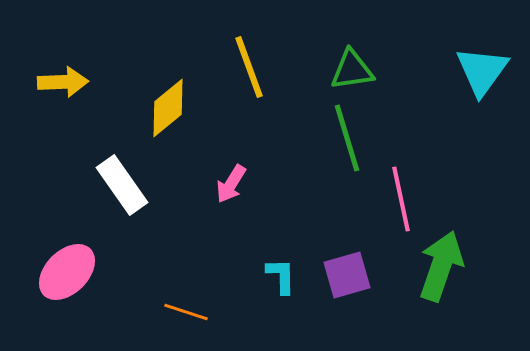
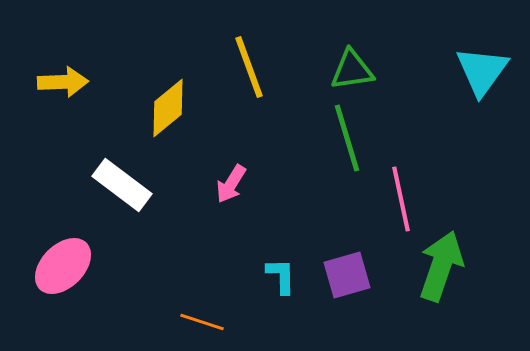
white rectangle: rotated 18 degrees counterclockwise
pink ellipse: moved 4 px left, 6 px up
orange line: moved 16 px right, 10 px down
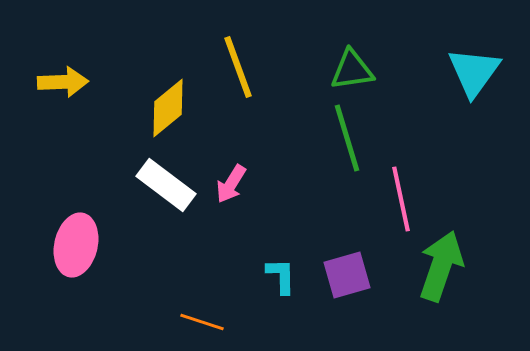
yellow line: moved 11 px left
cyan triangle: moved 8 px left, 1 px down
white rectangle: moved 44 px right
pink ellipse: moved 13 px right, 21 px up; rotated 32 degrees counterclockwise
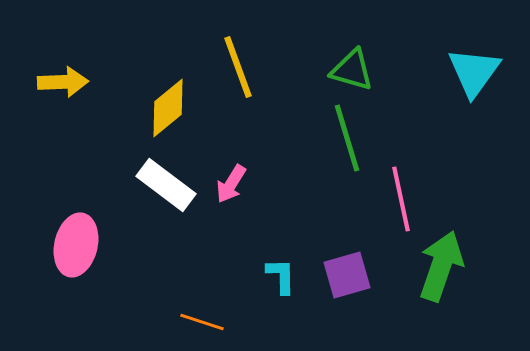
green triangle: rotated 24 degrees clockwise
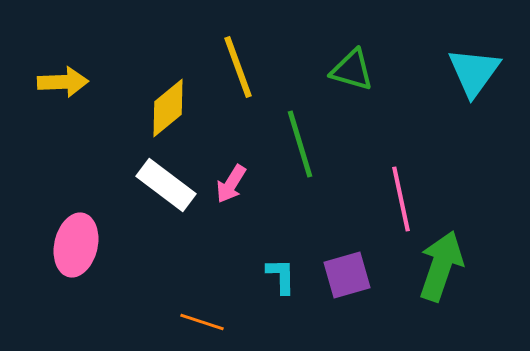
green line: moved 47 px left, 6 px down
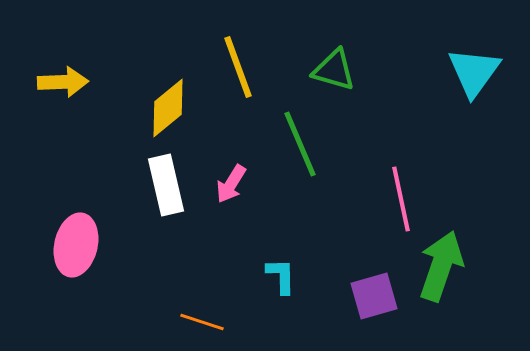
green triangle: moved 18 px left
green line: rotated 6 degrees counterclockwise
white rectangle: rotated 40 degrees clockwise
purple square: moved 27 px right, 21 px down
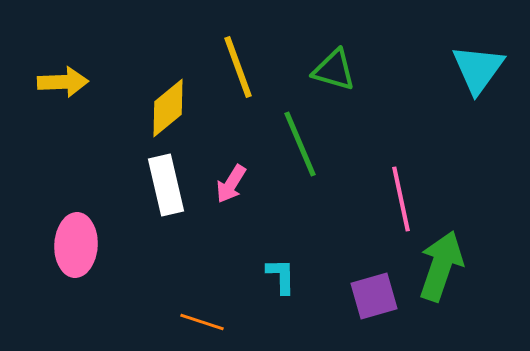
cyan triangle: moved 4 px right, 3 px up
pink ellipse: rotated 10 degrees counterclockwise
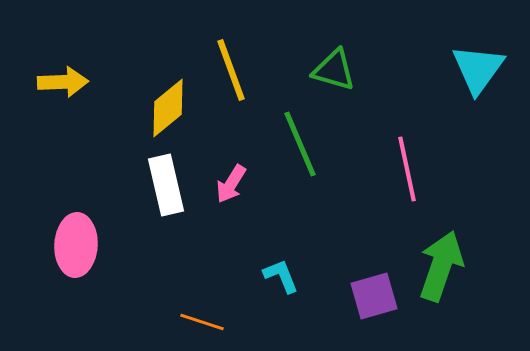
yellow line: moved 7 px left, 3 px down
pink line: moved 6 px right, 30 px up
cyan L-shape: rotated 21 degrees counterclockwise
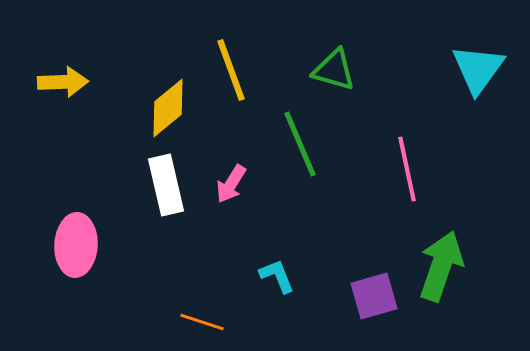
cyan L-shape: moved 4 px left
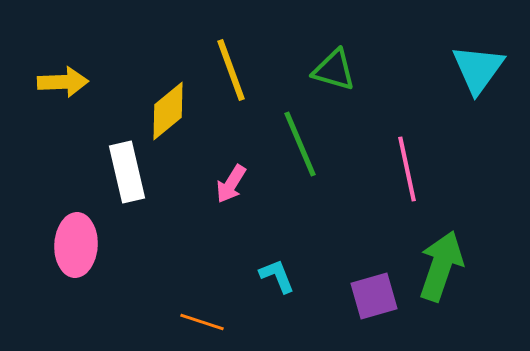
yellow diamond: moved 3 px down
white rectangle: moved 39 px left, 13 px up
